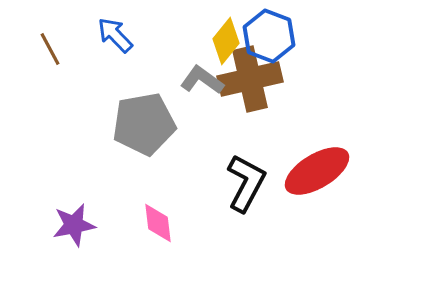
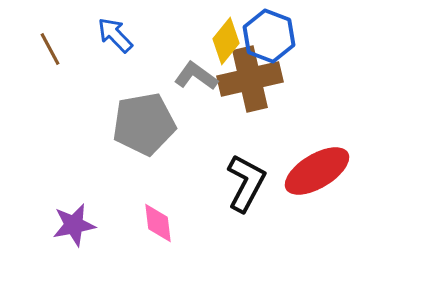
gray L-shape: moved 6 px left, 4 px up
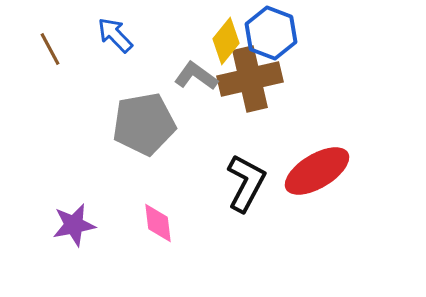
blue hexagon: moved 2 px right, 3 px up
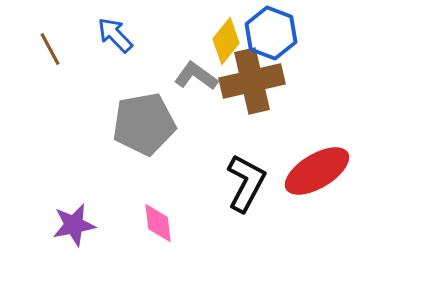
brown cross: moved 2 px right, 2 px down
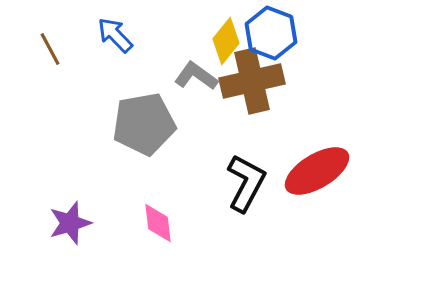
purple star: moved 4 px left, 2 px up; rotated 6 degrees counterclockwise
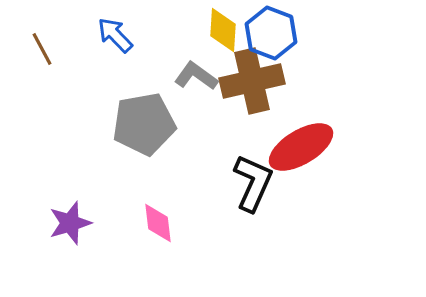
yellow diamond: moved 3 px left, 11 px up; rotated 36 degrees counterclockwise
brown line: moved 8 px left
red ellipse: moved 16 px left, 24 px up
black L-shape: moved 7 px right; rotated 4 degrees counterclockwise
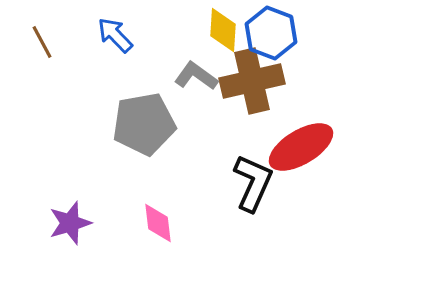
brown line: moved 7 px up
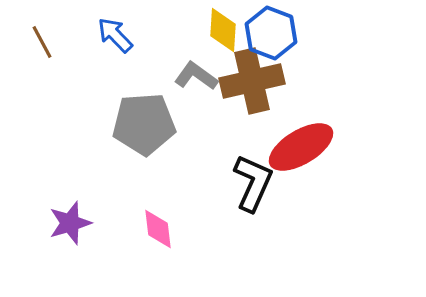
gray pentagon: rotated 6 degrees clockwise
pink diamond: moved 6 px down
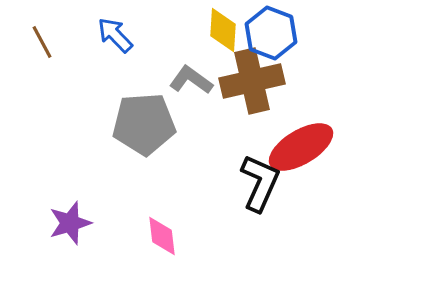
gray L-shape: moved 5 px left, 4 px down
black L-shape: moved 7 px right
pink diamond: moved 4 px right, 7 px down
